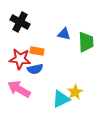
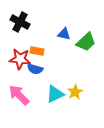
green trapezoid: rotated 50 degrees clockwise
blue semicircle: rotated 28 degrees clockwise
pink arrow: moved 6 px down; rotated 15 degrees clockwise
cyan triangle: moved 6 px left, 5 px up
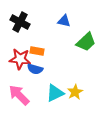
blue triangle: moved 13 px up
cyan triangle: moved 1 px up
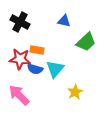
orange rectangle: moved 1 px up
cyan triangle: moved 24 px up; rotated 24 degrees counterclockwise
